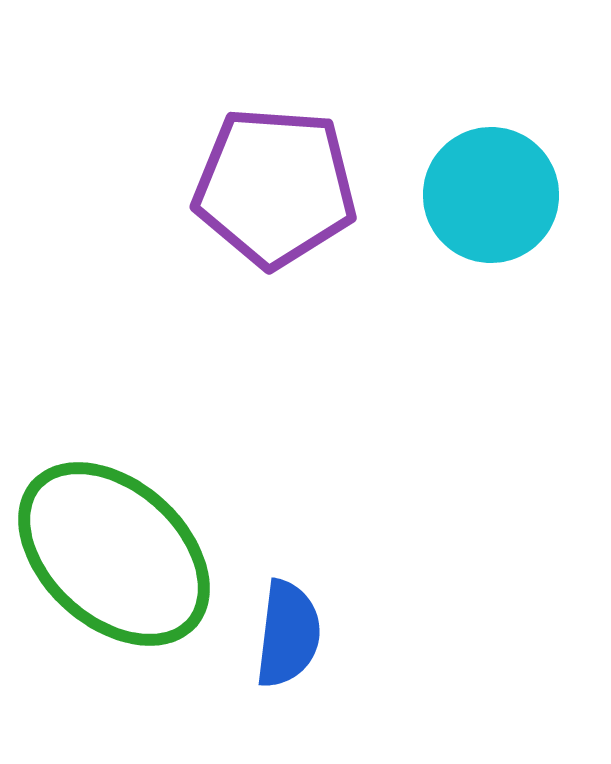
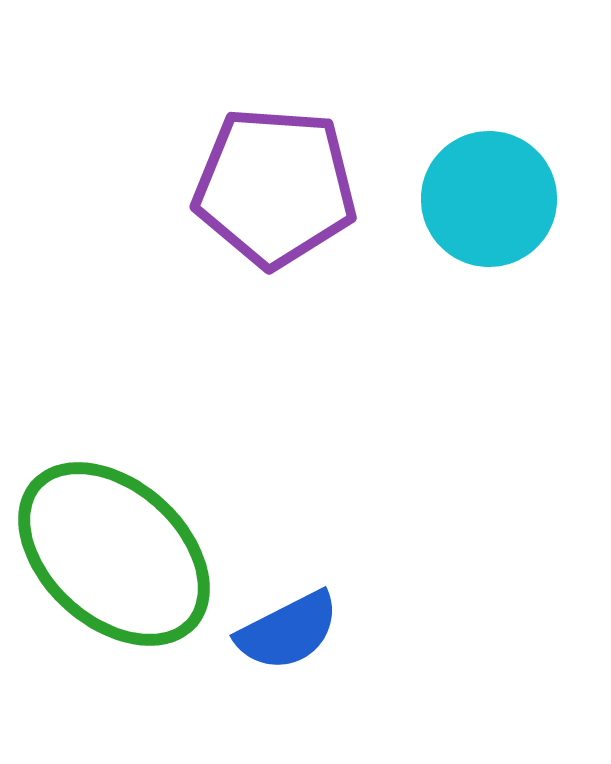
cyan circle: moved 2 px left, 4 px down
blue semicircle: moved 3 px up; rotated 56 degrees clockwise
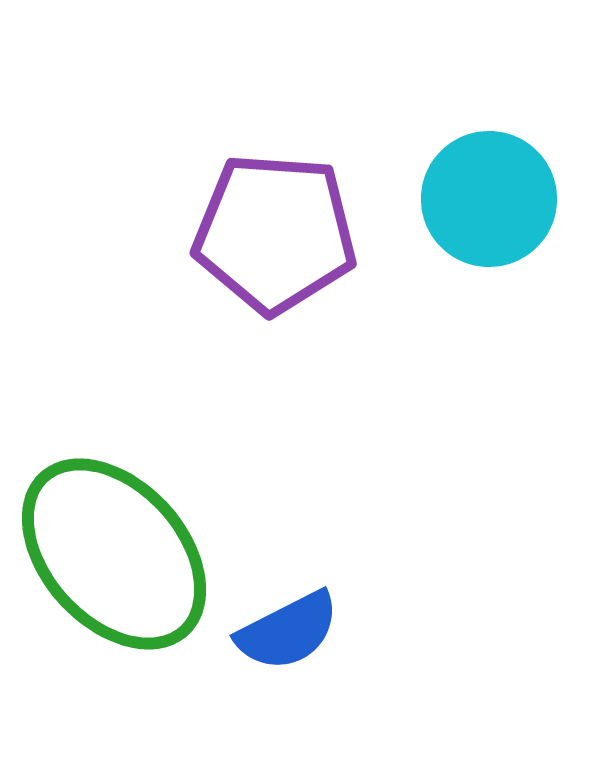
purple pentagon: moved 46 px down
green ellipse: rotated 6 degrees clockwise
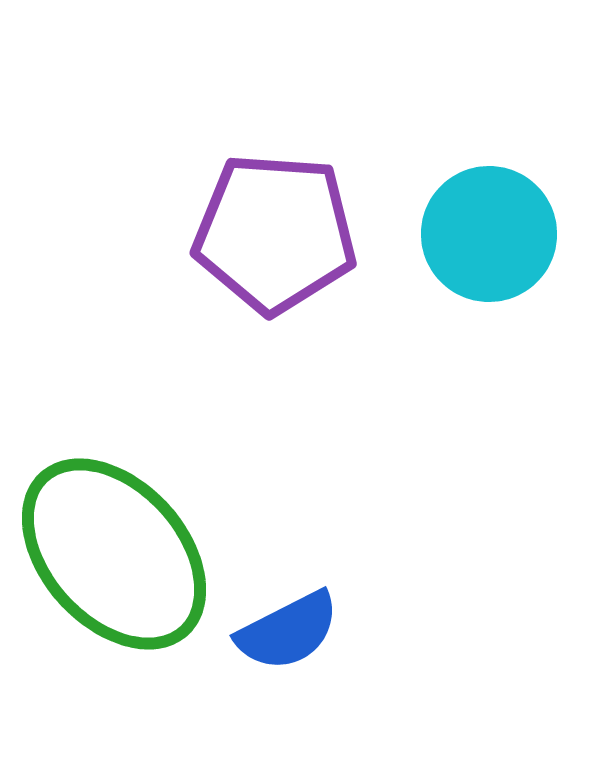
cyan circle: moved 35 px down
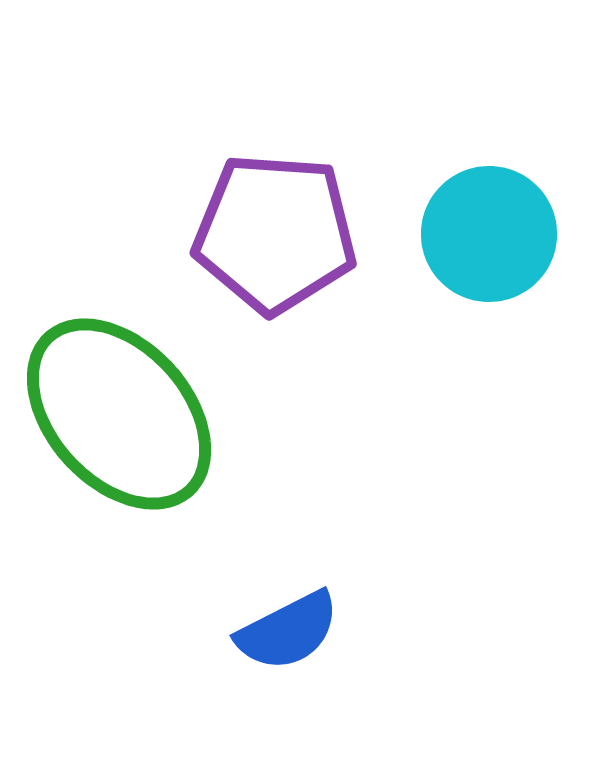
green ellipse: moved 5 px right, 140 px up
